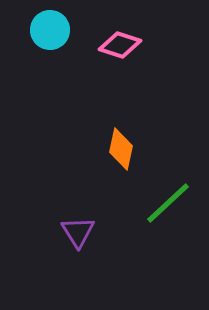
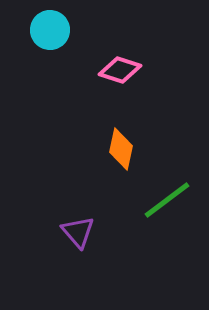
pink diamond: moved 25 px down
green line: moved 1 px left, 3 px up; rotated 6 degrees clockwise
purple triangle: rotated 9 degrees counterclockwise
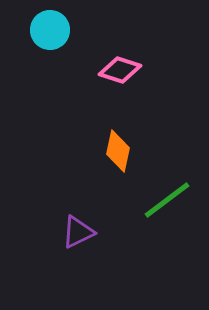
orange diamond: moved 3 px left, 2 px down
purple triangle: rotated 45 degrees clockwise
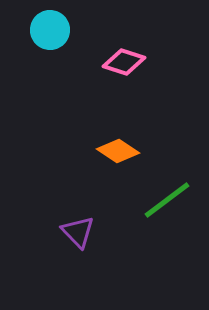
pink diamond: moved 4 px right, 8 px up
orange diamond: rotated 69 degrees counterclockwise
purple triangle: rotated 48 degrees counterclockwise
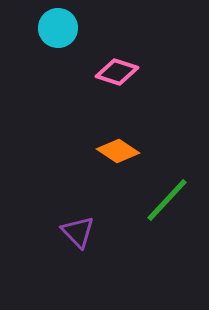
cyan circle: moved 8 px right, 2 px up
pink diamond: moved 7 px left, 10 px down
green line: rotated 10 degrees counterclockwise
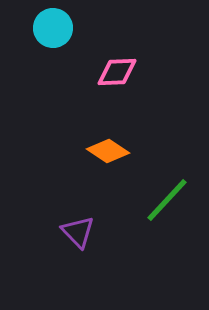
cyan circle: moved 5 px left
pink diamond: rotated 21 degrees counterclockwise
orange diamond: moved 10 px left
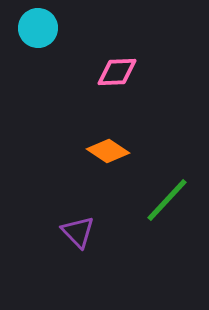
cyan circle: moved 15 px left
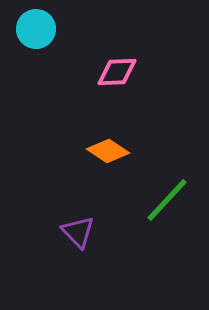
cyan circle: moved 2 px left, 1 px down
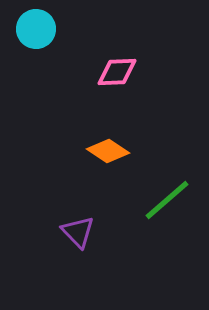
green line: rotated 6 degrees clockwise
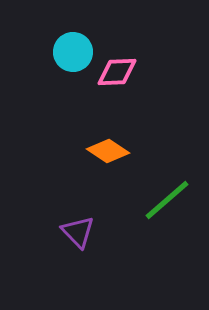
cyan circle: moved 37 px right, 23 px down
